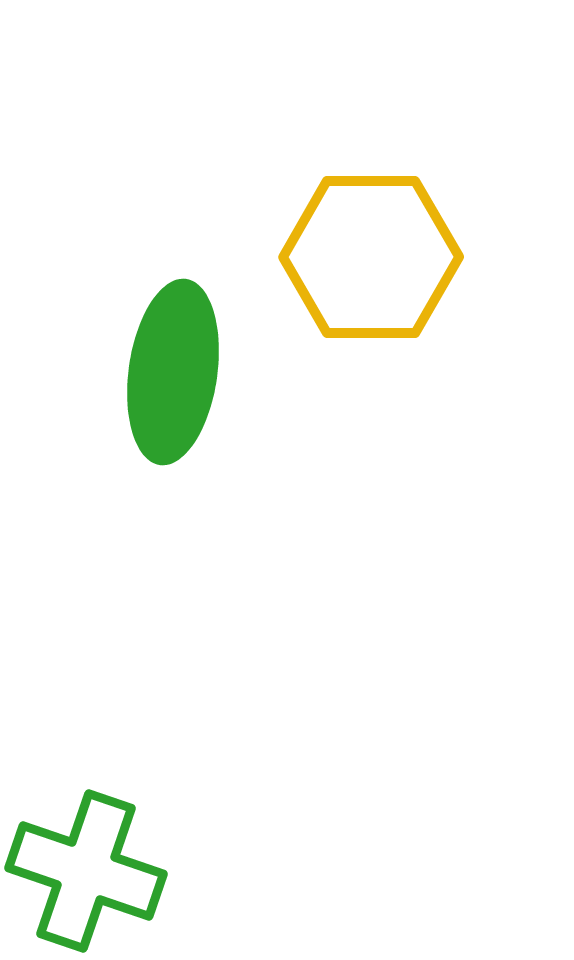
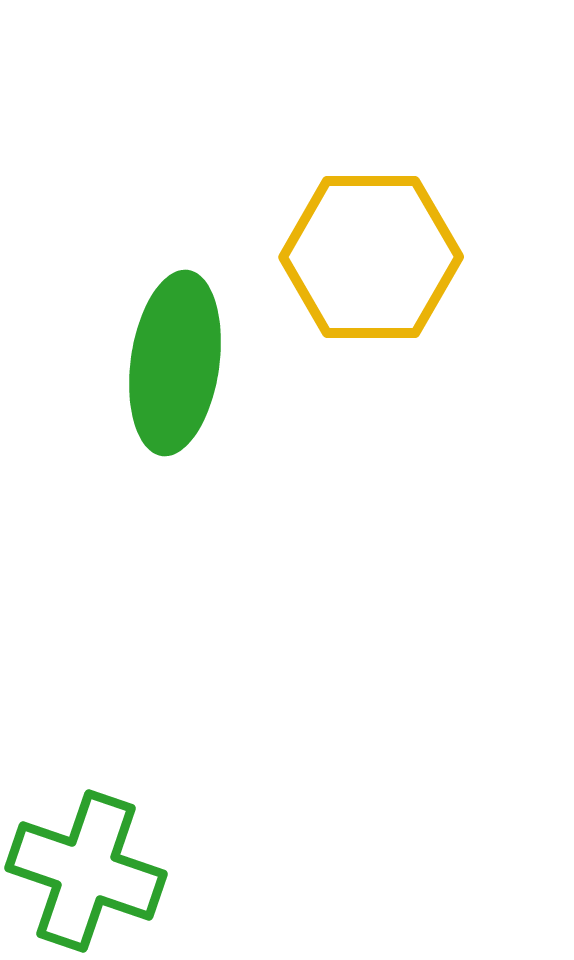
green ellipse: moved 2 px right, 9 px up
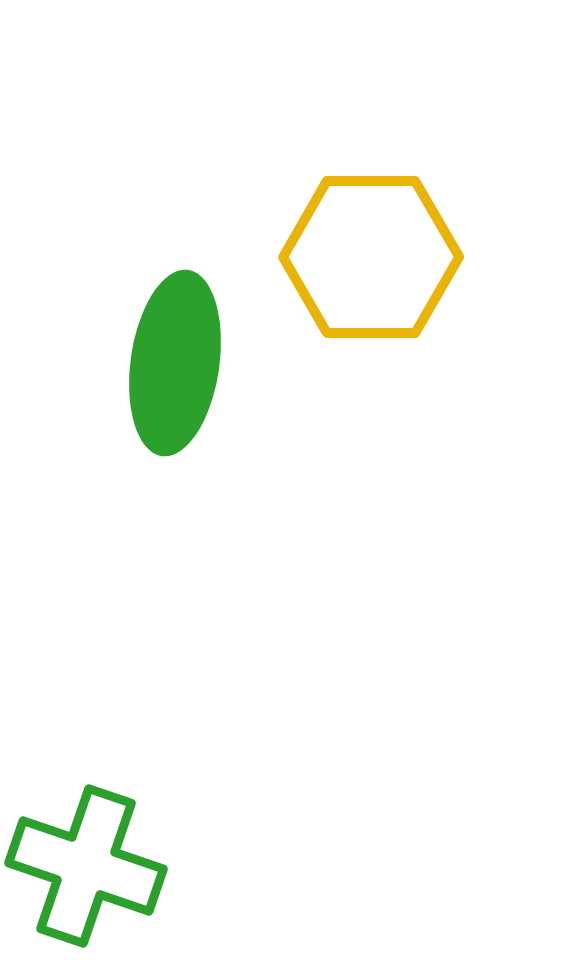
green cross: moved 5 px up
